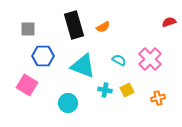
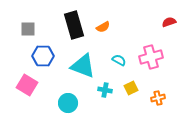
pink cross: moved 1 px right, 2 px up; rotated 30 degrees clockwise
yellow square: moved 4 px right, 2 px up
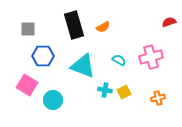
yellow square: moved 7 px left, 4 px down
cyan circle: moved 15 px left, 3 px up
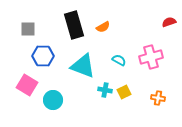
orange cross: rotated 24 degrees clockwise
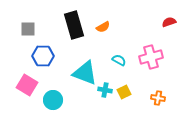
cyan triangle: moved 2 px right, 7 px down
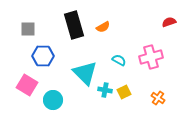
cyan triangle: rotated 24 degrees clockwise
orange cross: rotated 24 degrees clockwise
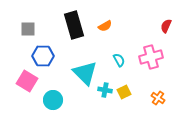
red semicircle: moved 3 px left, 4 px down; rotated 48 degrees counterclockwise
orange semicircle: moved 2 px right, 1 px up
cyan semicircle: rotated 32 degrees clockwise
pink square: moved 4 px up
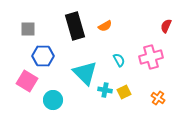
black rectangle: moved 1 px right, 1 px down
